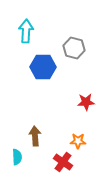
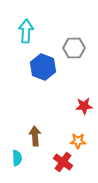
gray hexagon: rotated 15 degrees counterclockwise
blue hexagon: rotated 20 degrees clockwise
red star: moved 2 px left, 4 px down
cyan semicircle: moved 1 px down
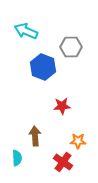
cyan arrow: rotated 70 degrees counterclockwise
gray hexagon: moved 3 px left, 1 px up
red star: moved 22 px left
